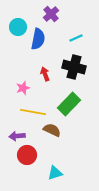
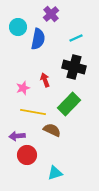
red arrow: moved 6 px down
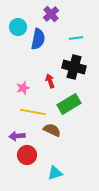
cyan line: rotated 16 degrees clockwise
red arrow: moved 5 px right, 1 px down
green rectangle: rotated 15 degrees clockwise
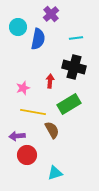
red arrow: rotated 24 degrees clockwise
brown semicircle: rotated 36 degrees clockwise
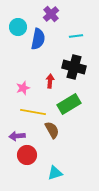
cyan line: moved 2 px up
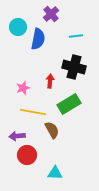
cyan triangle: rotated 21 degrees clockwise
